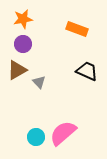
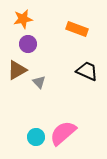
purple circle: moved 5 px right
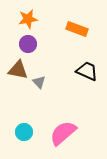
orange star: moved 5 px right
brown triangle: moved 1 px right; rotated 40 degrees clockwise
cyan circle: moved 12 px left, 5 px up
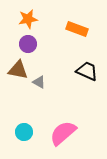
gray triangle: rotated 16 degrees counterclockwise
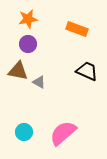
brown triangle: moved 1 px down
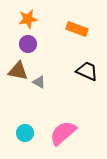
cyan circle: moved 1 px right, 1 px down
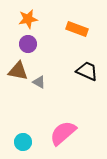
cyan circle: moved 2 px left, 9 px down
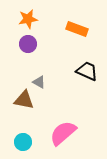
brown triangle: moved 6 px right, 29 px down
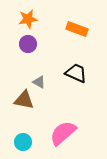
black trapezoid: moved 11 px left, 2 px down
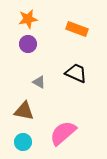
brown triangle: moved 11 px down
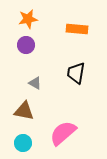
orange rectangle: rotated 15 degrees counterclockwise
purple circle: moved 2 px left, 1 px down
black trapezoid: rotated 105 degrees counterclockwise
gray triangle: moved 4 px left, 1 px down
cyan circle: moved 1 px down
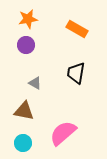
orange rectangle: rotated 25 degrees clockwise
